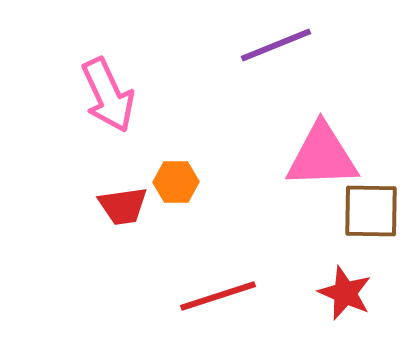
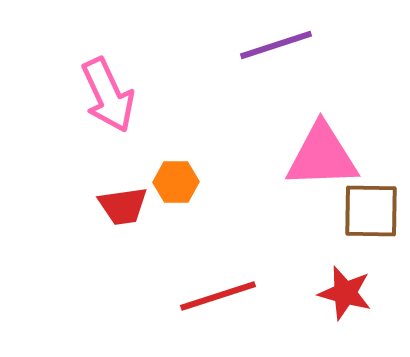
purple line: rotated 4 degrees clockwise
red star: rotated 8 degrees counterclockwise
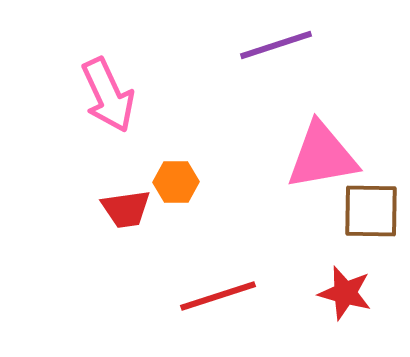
pink triangle: rotated 8 degrees counterclockwise
red trapezoid: moved 3 px right, 3 px down
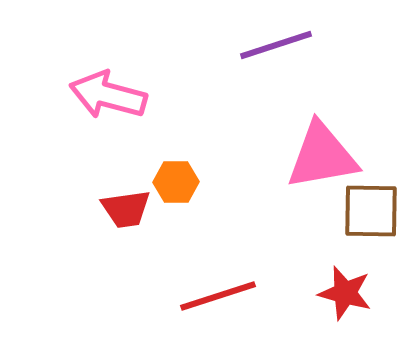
pink arrow: rotated 130 degrees clockwise
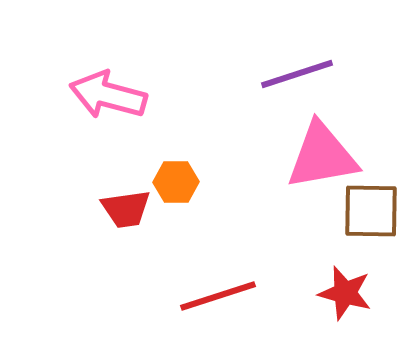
purple line: moved 21 px right, 29 px down
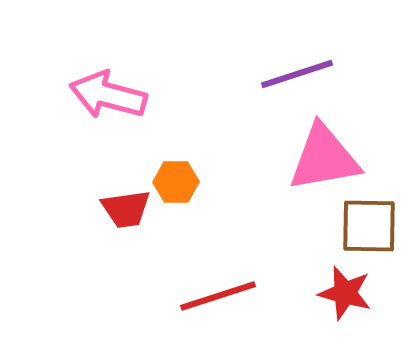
pink triangle: moved 2 px right, 2 px down
brown square: moved 2 px left, 15 px down
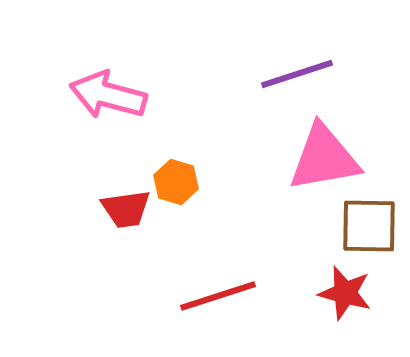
orange hexagon: rotated 18 degrees clockwise
